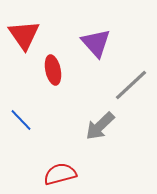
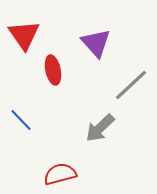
gray arrow: moved 2 px down
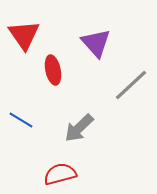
blue line: rotated 15 degrees counterclockwise
gray arrow: moved 21 px left
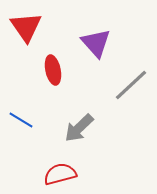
red triangle: moved 2 px right, 8 px up
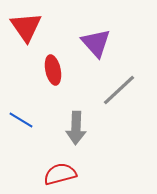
gray line: moved 12 px left, 5 px down
gray arrow: moved 3 px left; rotated 44 degrees counterclockwise
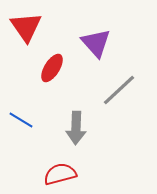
red ellipse: moved 1 px left, 2 px up; rotated 44 degrees clockwise
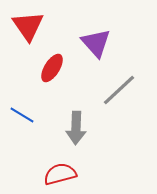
red triangle: moved 2 px right, 1 px up
blue line: moved 1 px right, 5 px up
